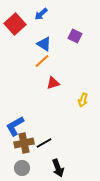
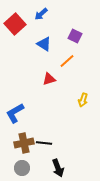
orange line: moved 25 px right
red triangle: moved 4 px left, 4 px up
blue L-shape: moved 13 px up
black line: rotated 35 degrees clockwise
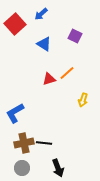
orange line: moved 12 px down
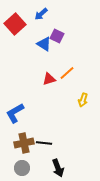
purple square: moved 18 px left
